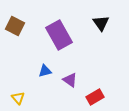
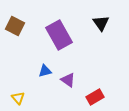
purple triangle: moved 2 px left
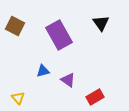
blue triangle: moved 2 px left
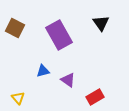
brown square: moved 2 px down
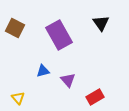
purple triangle: rotated 14 degrees clockwise
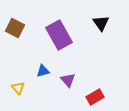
yellow triangle: moved 10 px up
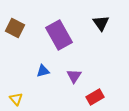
purple triangle: moved 6 px right, 4 px up; rotated 14 degrees clockwise
yellow triangle: moved 2 px left, 11 px down
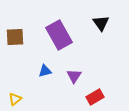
brown square: moved 9 px down; rotated 30 degrees counterclockwise
blue triangle: moved 2 px right
yellow triangle: moved 1 px left; rotated 32 degrees clockwise
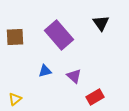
purple rectangle: rotated 12 degrees counterclockwise
purple triangle: rotated 21 degrees counterclockwise
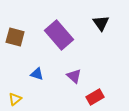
brown square: rotated 18 degrees clockwise
blue triangle: moved 8 px left, 3 px down; rotated 32 degrees clockwise
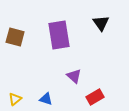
purple rectangle: rotated 32 degrees clockwise
blue triangle: moved 9 px right, 25 px down
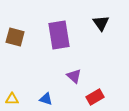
yellow triangle: moved 3 px left; rotated 40 degrees clockwise
